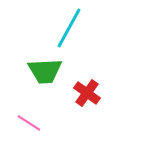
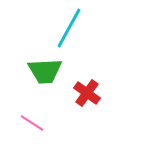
pink line: moved 3 px right
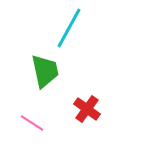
green trapezoid: rotated 99 degrees counterclockwise
red cross: moved 16 px down
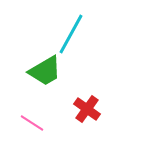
cyan line: moved 2 px right, 6 px down
green trapezoid: rotated 72 degrees clockwise
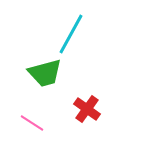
green trapezoid: moved 2 px down; rotated 15 degrees clockwise
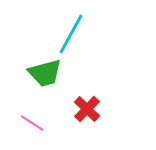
red cross: rotated 8 degrees clockwise
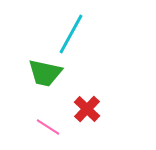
green trapezoid: rotated 27 degrees clockwise
pink line: moved 16 px right, 4 px down
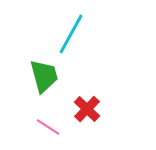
green trapezoid: moved 1 px left, 3 px down; rotated 117 degrees counterclockwise
